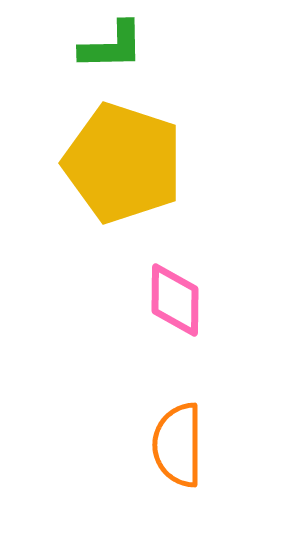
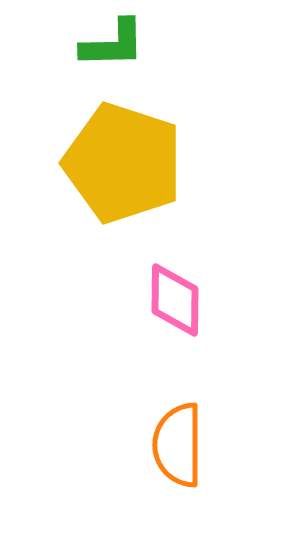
green L-shape: moved 1 px right, 2 px up
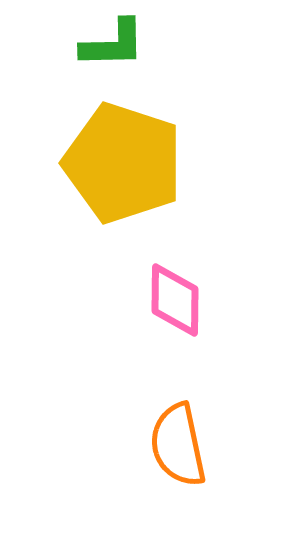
orange semicircle: rotated 12 degrees counterclockwise
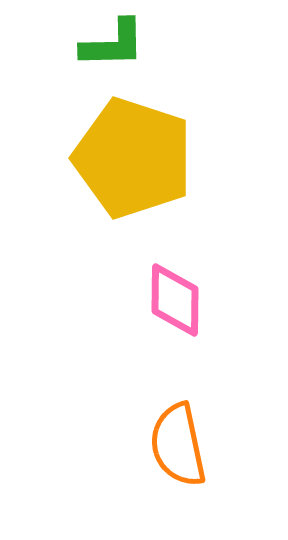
yellow pentagon: moved 10 px right, 5 px up
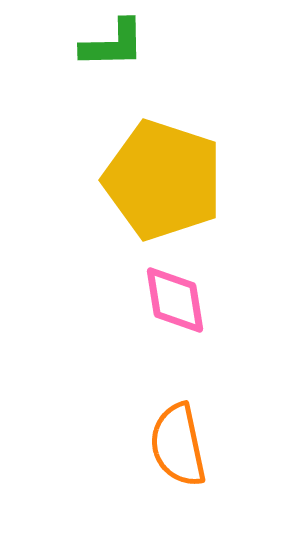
yellow pentagon: moved 30 px right, 22 px down
pink diamond: rotated 10 degrees counterclockwise
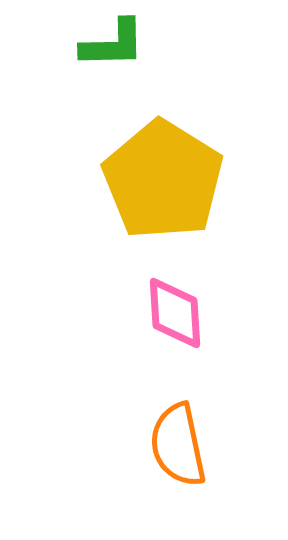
yellow pentagon: rotated 14 degrees clockwise
pink diamond: moved 13 px down; rotated 6 degrees clockwise
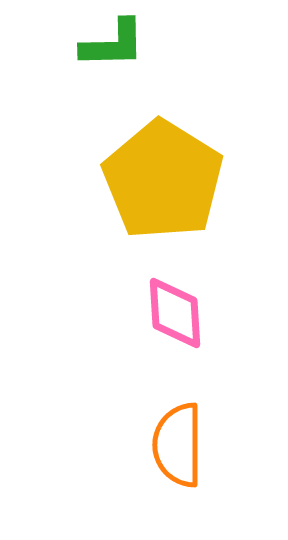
orange semicircle: rotated 12 degrees clockwise
